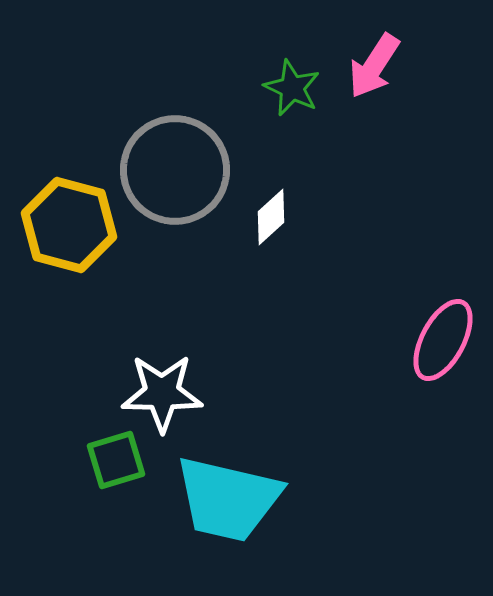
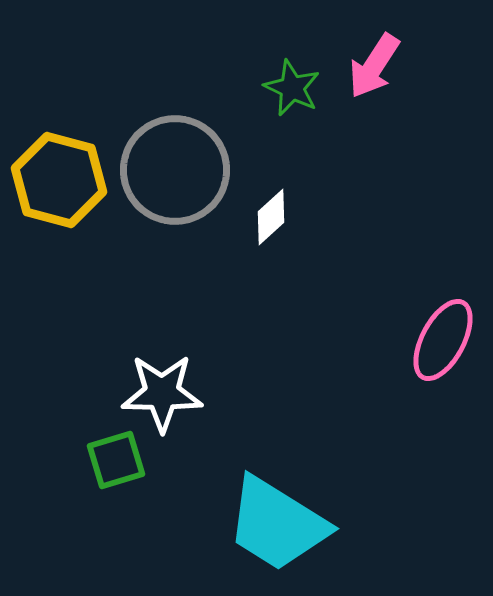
yellow hexagon: moved 10 px left, 45 px up
cyan trapezoid: moved 49 px right, 25 px down; rotated 19 degrees clockwise
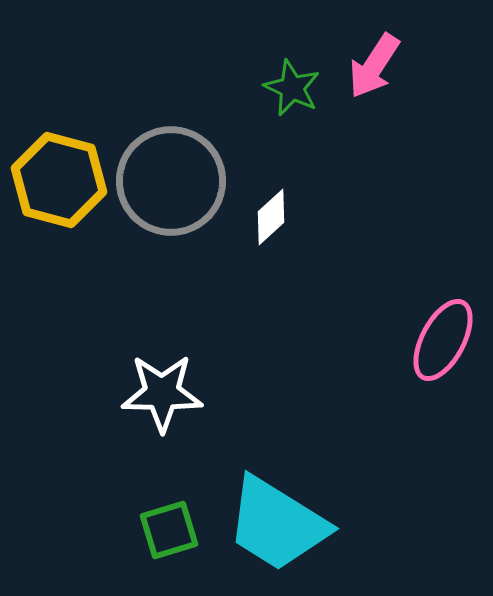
gray circle: moved 4 px left, 11 px down
green square: moved 53 px right, 70 px down
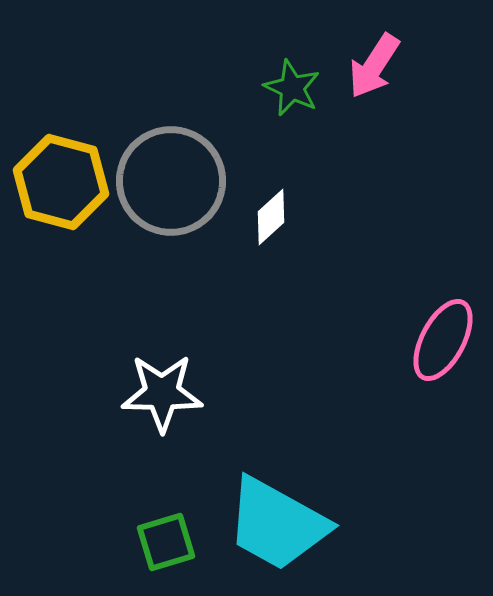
yellow hexagon: moved 2 px right, 2 px down
cyan trapezoid: rotated 3 degrees counterclockwise
green square: moved 3 px left, 12 px down
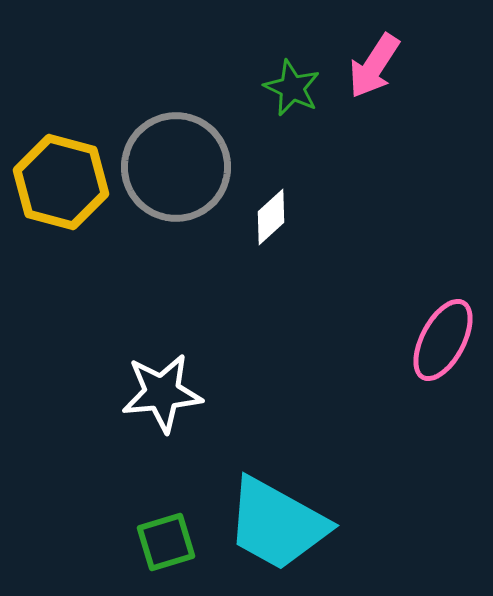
gray circle: moved 5 px right, 14 px up
white star: rotated 6 degrees counterclockwise
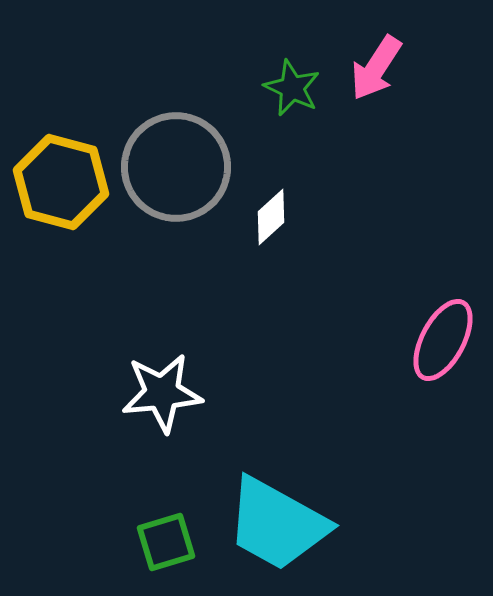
pink arrow: moved 2 px right, 2 px down
